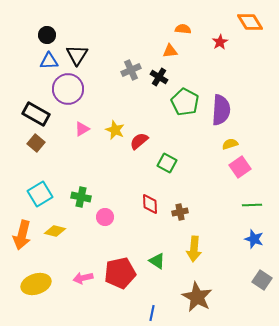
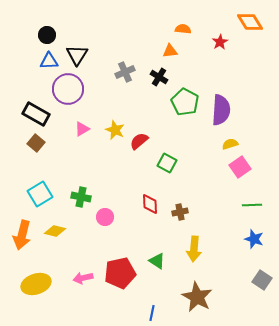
gray cross: moved 6 px left, 2 px down
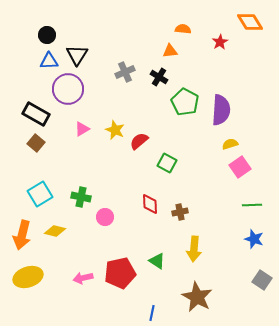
yellow ellipse: moved 8 px left, 7 px up
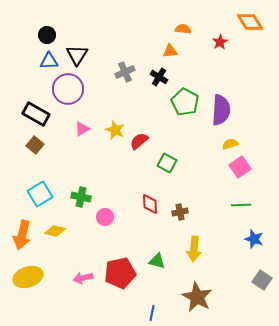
brown square: moved 1 px left, 2 px down
green line: moved 11 px left
green triangle: rotated 18 degrees counterclockwise
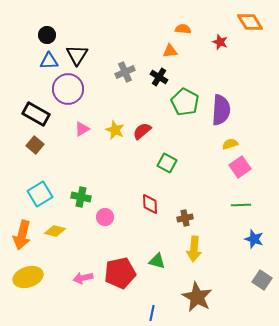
red star: rotated 21 degrees counterclockwise
red semicircle: moved 3 px right, 10 px up
brown cross: moved 5 px right, 6 px down
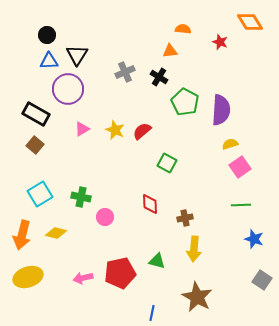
yellow diamond: moved 1 px right, 2 px down
